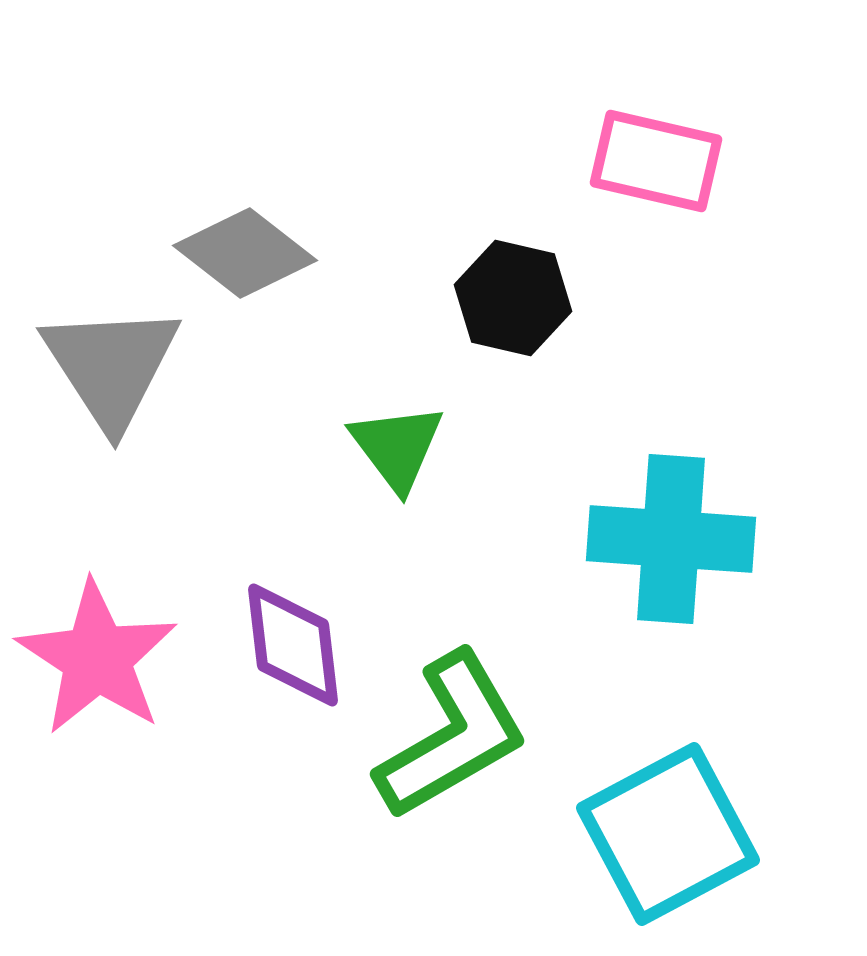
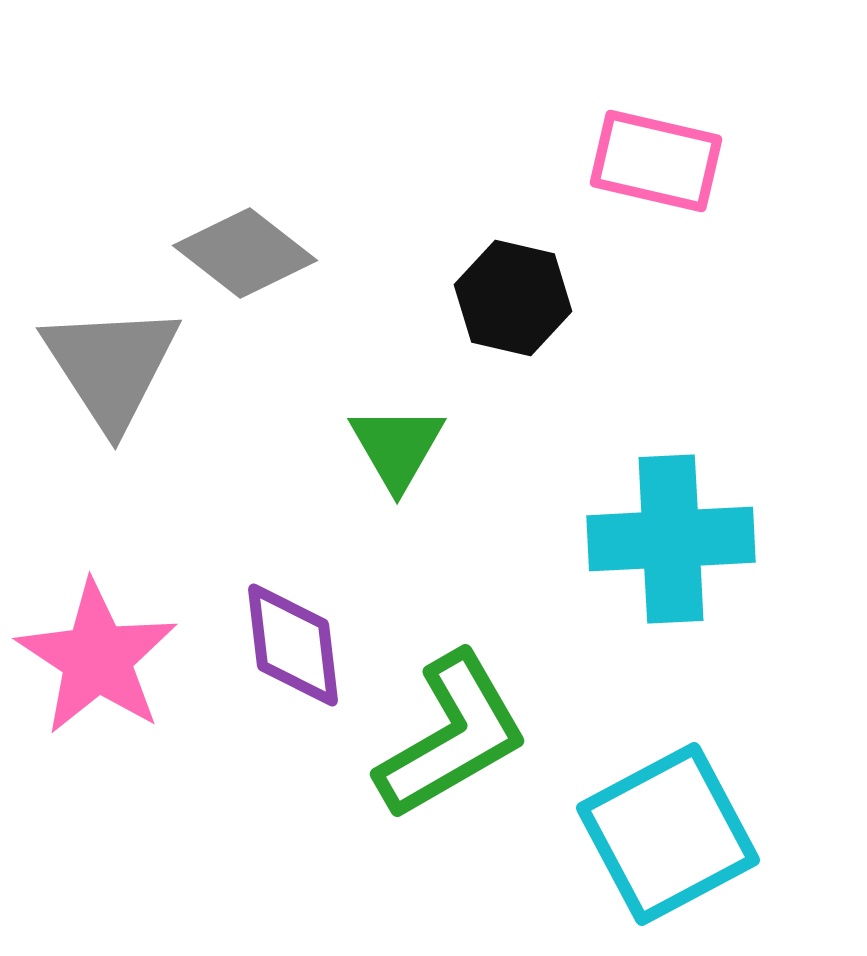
green triangle: rotated 7 degrees clockwise
cyan cross: rotated 7 degrees counterclockwise
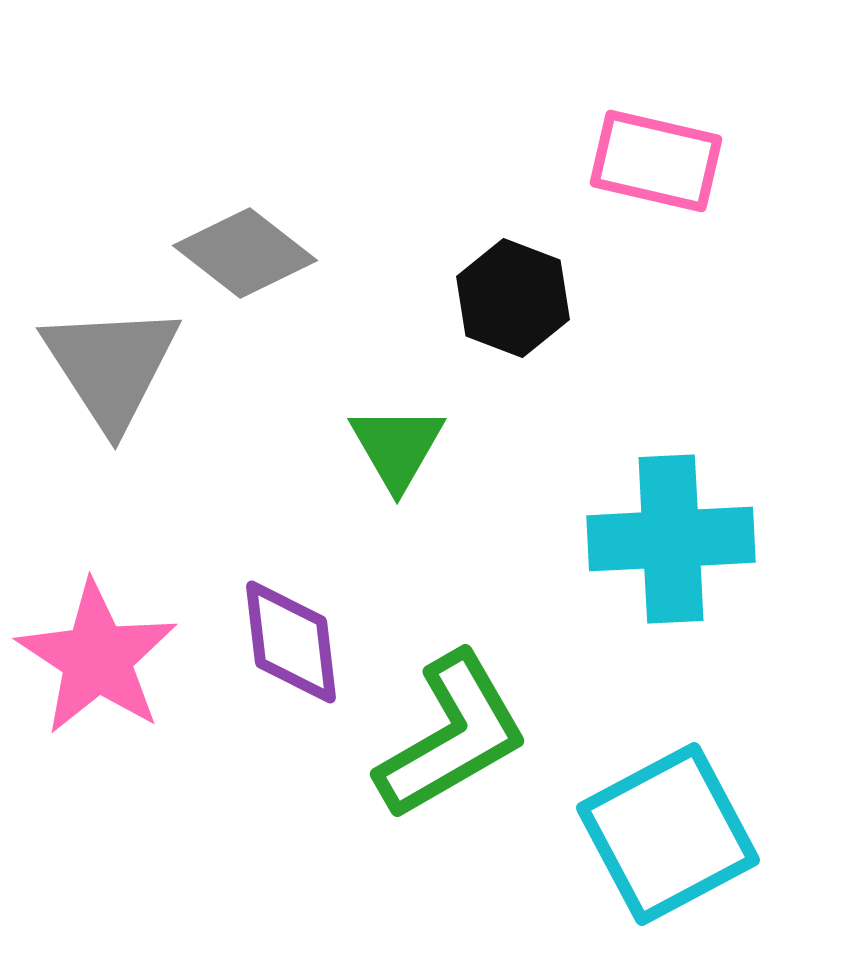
black hexagon: rotated 8 degrees clockwise
purple diamond: moved 2 px left, 3 px up
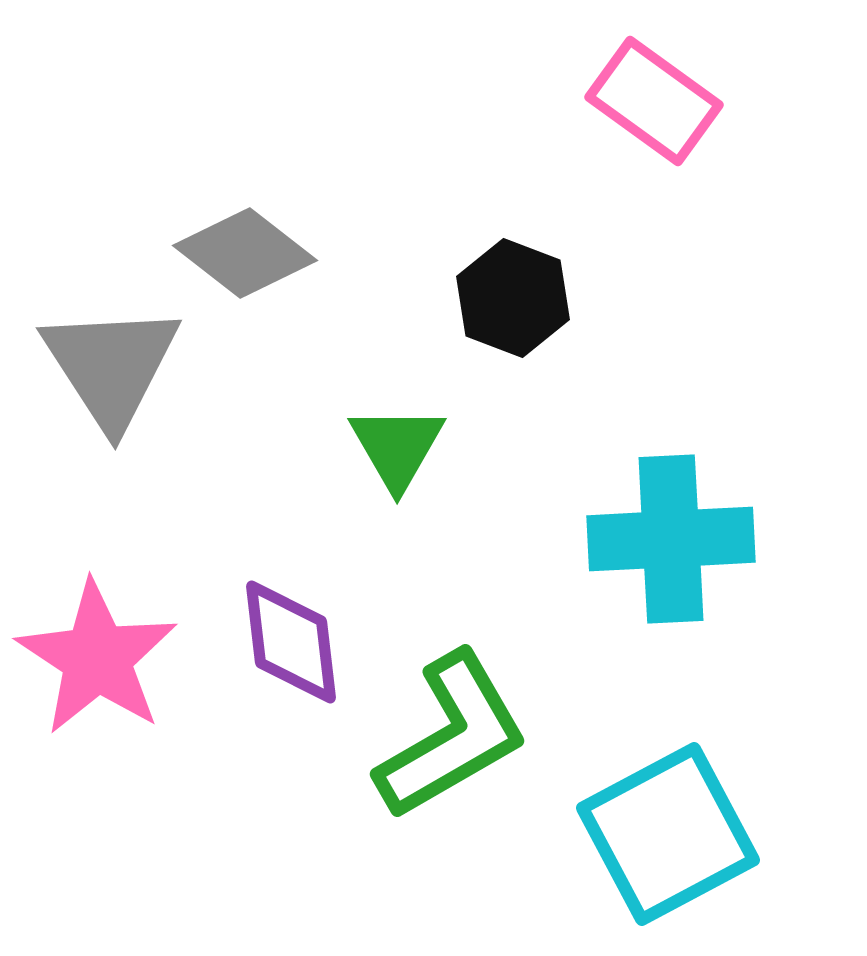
pink rectangle: moved 2 px left, 60 px up; rotated 23 degrees clockwise
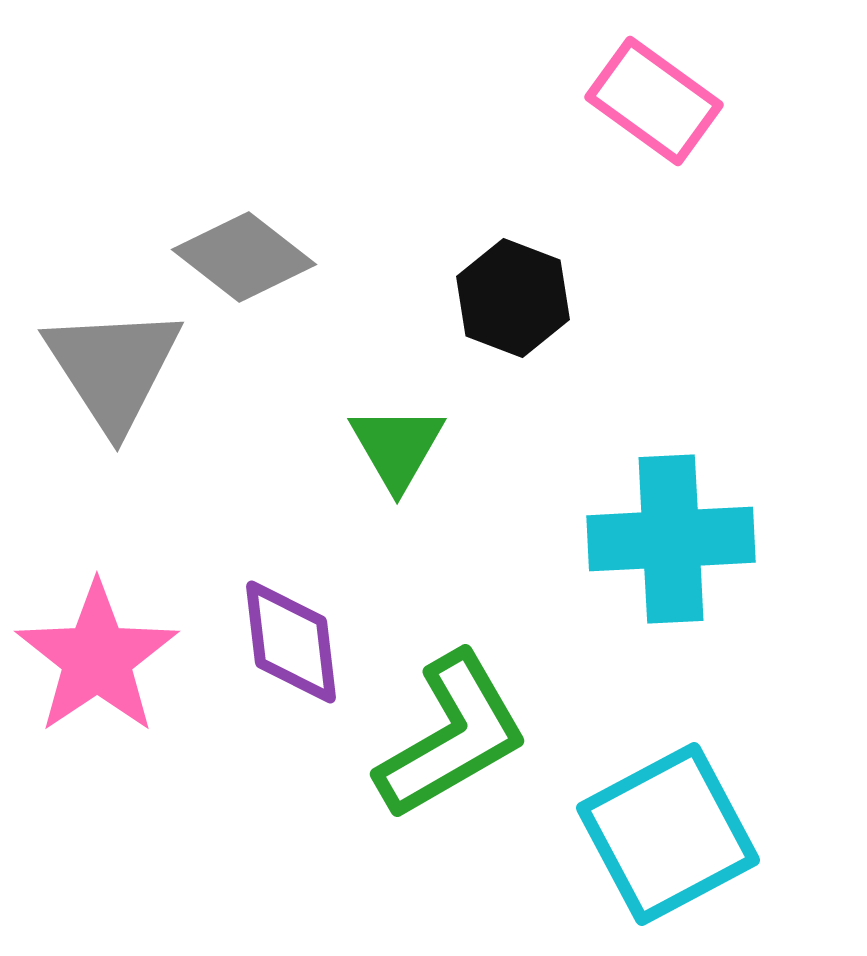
gray diamond: moved 1 px left, 4 px down
gray triangle: moved 2 px right, 2 px down
pink star: rotated 5 degrees clockwise
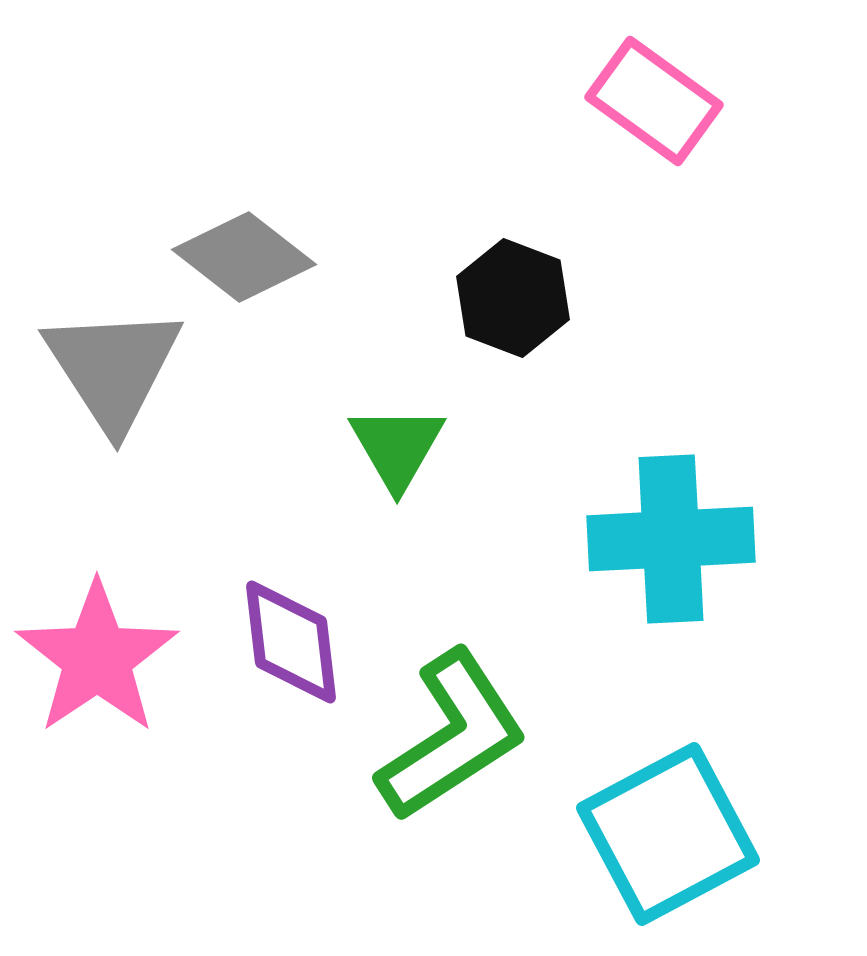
green L-shape: rotated 3 degrees counterclockwise
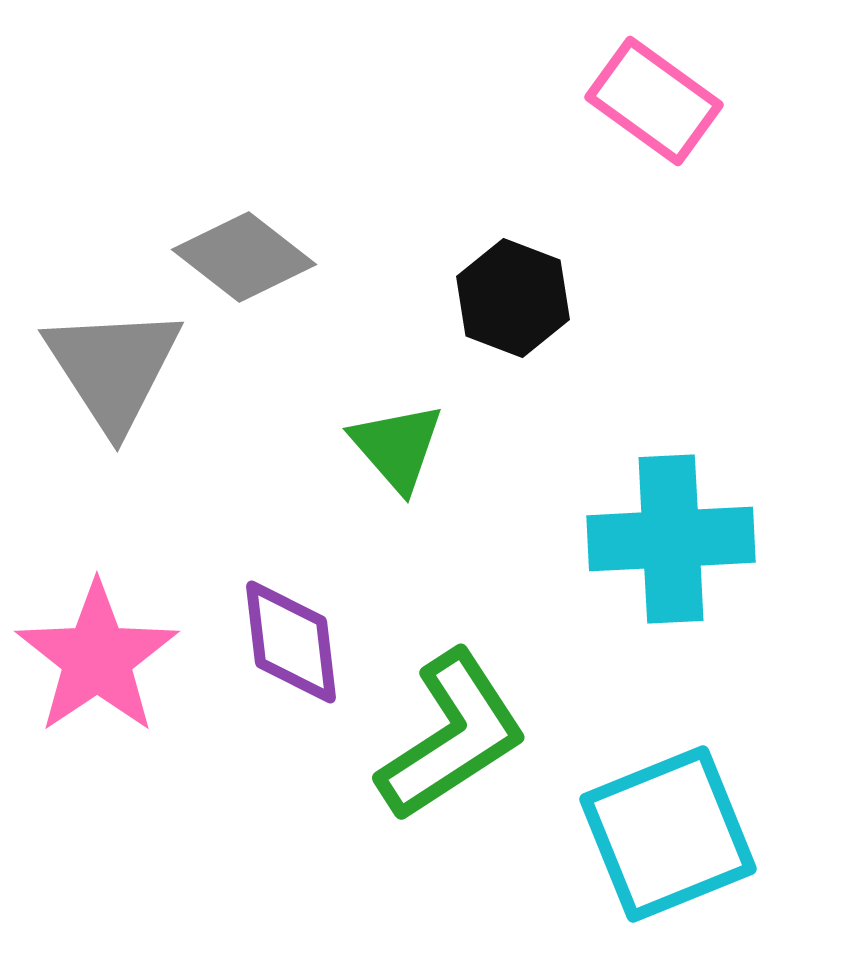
green triangle: rotated 11 degrees counterclockwise
cyan square: rotated 6 degrees clockwise
